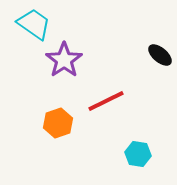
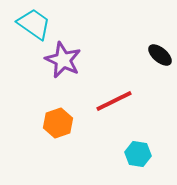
purple star: moved 1 px left; rotated 12 degrees counterclockwise
red line: moved 8 px right
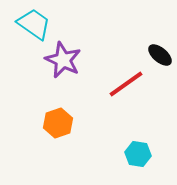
red line: moved 12 px right, 17 px up; rotated 9 degrees counterclockwise
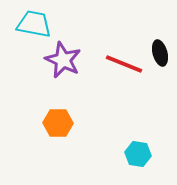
cyan trapezoid: rotated 24 degrees counterclockwise
black ellipse: moved 2 px up; rotated 35 degrees clockwise
red line: moved 2 px left, 20 px up; rotated 57 degrees clockwise
orange hexagon: rotated 20 degrees clockwise
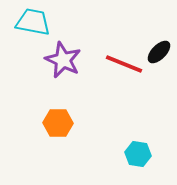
cyan trapezoid: moved 1 px left, 2 px up
black ellipse: moved 1 px left, 1 px up; rotated 60 degrees clockwise
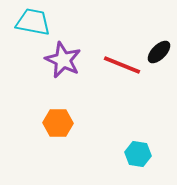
red line: moved 2 px left, 1 px down
